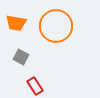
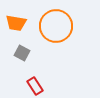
gray square: moved 1 px right, 4 px up
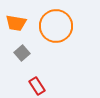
gray square: rotated 21 degrees clockwise
red rectangle: moved 2 px right
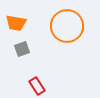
orange circle: moved 11 px right
gray square: moved 4 px up; rotated 21 degrees clockwise
